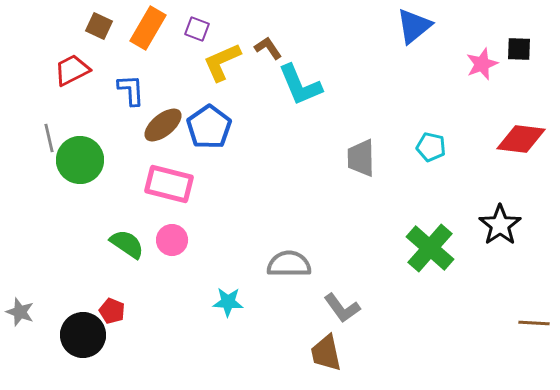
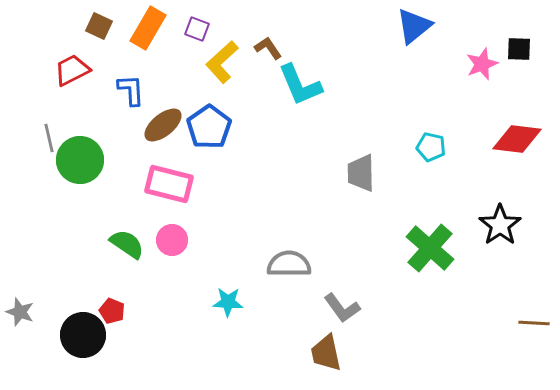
yellow L-shape: rotated 18 degrees counterclockwise
red diamond: moved 4 px left
gray trapezoid: moved 15 px down
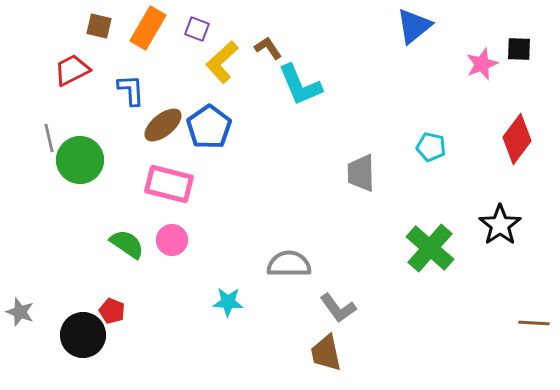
brown square: rotated 12 degrees counterclockwise
red diamond: rotated 60 degrees counterclockwise
gray L-shape: moved 4 px left
